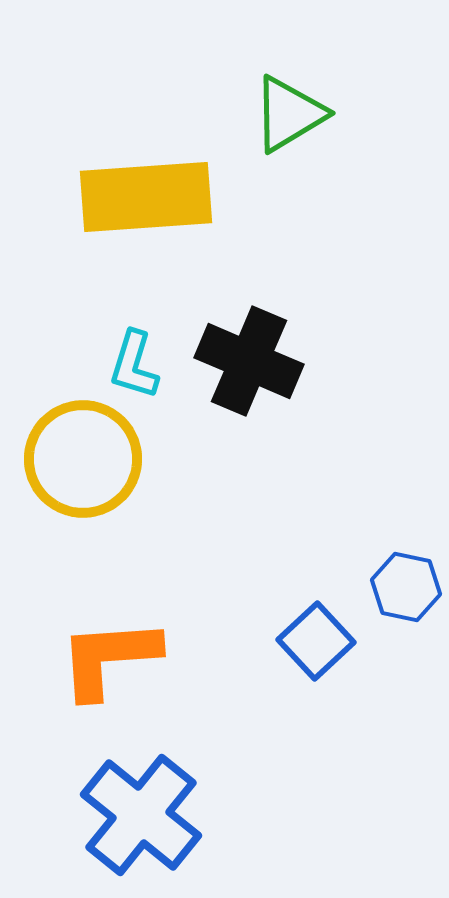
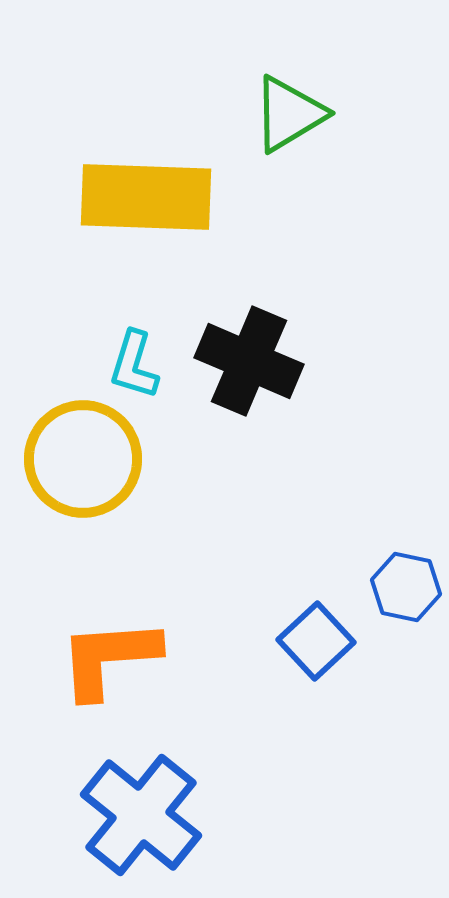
yellow rectangle: rotated 6 degrees clockwise
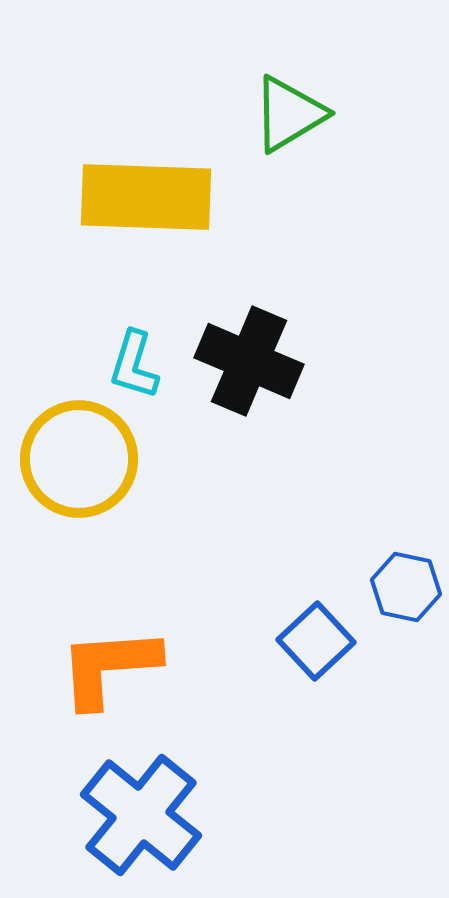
yellow circle: moved 4 px left
orange L-shape: moved 9 px down
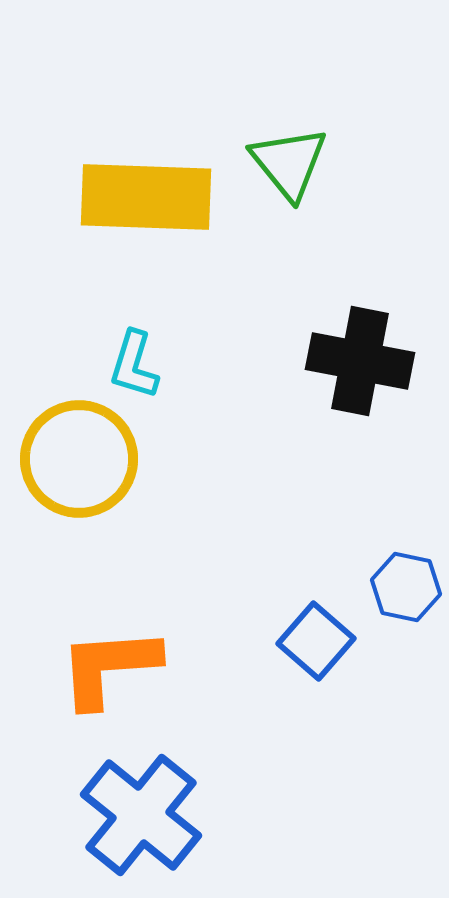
green triangle: moved 49 px down; rotated 38 degrees counterclockwise
black cross: moved 111 px right; rotated 12 degrees counterclockwise
blue square: rotated 6 degrees counterclockwise
